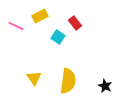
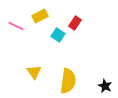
red rectangle: rotated 72 degrees clockwise
cyan square: moved 2 px up
yellow triangle: moved 6 px up
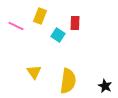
yellow rectangle: rotated 42 degrees counterclockwise
red rectangle: rotated 32 degrees counterclockwise
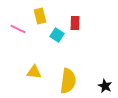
yellow rectangle: rotated 35 degrees counterclockwise
pink line: moved 2 px right, 3 px down
cyan square: moved 1 px left
yellow triangle: rotated 49 degrees counterclockwise
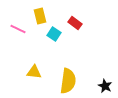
red rectangle: rotated 56 degrees counterclockwise
cyan square: moved 3 px left, 1 px up
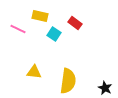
yellow rectangle: rotated 63 degrees counterclockwise
black star: moved 2 px down
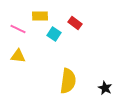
yellow rectangle: rotated 14 degrees counterclockwise
yellow triangle: moved 16 px left, 16 px up
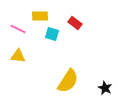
cyan square: moved 2 px left; rotated 16 degrees counterclockwise
yellow semicircle: rotated 25 degrees clockwise
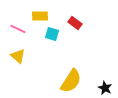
yellow triangle: rotated 35 degrees clockwise
yellow semicircle: moved 3 px right
